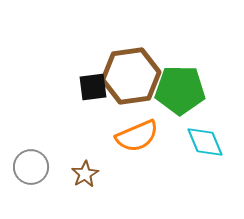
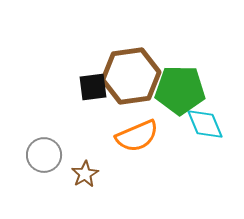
cyan diamond: moved 18 px up
gray circle: moved 13 px right, 12 px up
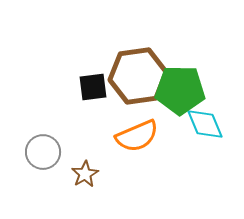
brown hexagon: moved 7 px right
gray circle: moved 1 px left, 3 px up
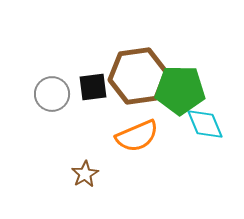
gray circle: moved 9 px right, 58 px up
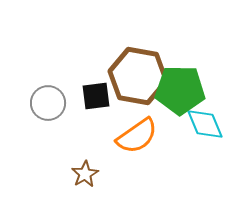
brown hexagon: rotated 18 degrees clockwise
black square: moved 3 px right, 9 px down
gray circle: moved 4 px left, 9 px down
orange semicircle: rotated 12 degrees counterclockwise
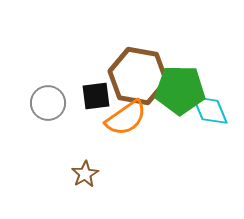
cyan diamond: moved 5 px right, 14 px up
orange semicircle: moved 11 px left, 18 px up
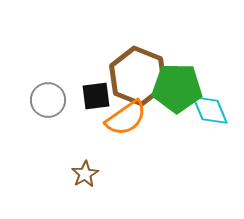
brown hexagon: rotated 12 degrees clockwise
green pentagon: moved 3 px left, 2 px up
gray circle: moved 3 px up
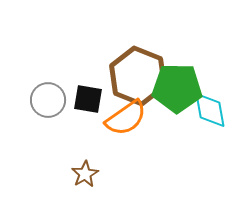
black square: moved 8 px left, 3 px down; rotated 16 degrees clockwise
cyan diamond: rotated 12 degrees clockwise
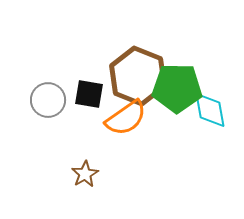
black square: moved 1 px right, 5 px up
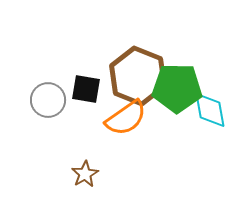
black square: moved 3 px left, 5 px up
